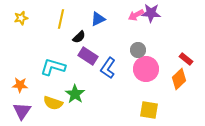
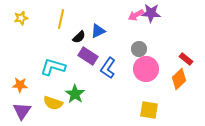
blue triangle: moved 12 px down
gray circle: moved 1 px right, 1 px up
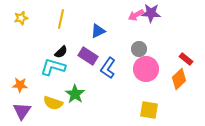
black semicircle: moved 18 px left, 15 px down
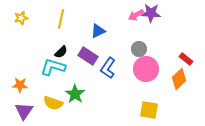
purple triangle: moved 2 px right
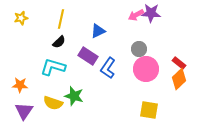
black semicircle: moved 2 px left, 10 px up
red rectangle: moved 7 px left, 4 px down
green star: moved 1 px left, 2 px down; rotated 18 degrees counterclockwise
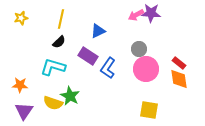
orange diamond: rotated 55 degrees counterclockwise
green star: moved 4 px left; rotated 12 degrees clockwise
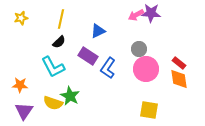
cyan L-shape: rotated 135 degrees counterclockwise
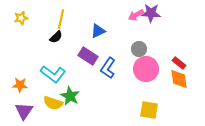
black semicircle: moved 3 px left, 5 px up
cyan L-shape: moved 7 px down; rotated 25 degrees counterclockwise
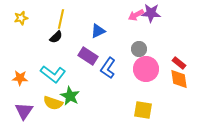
orange star: moved 7 px up
yellow square: moved 6 px left
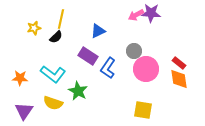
yellow star: moved 13 px right, 10 px down
gray circle: moved 5 px left, 2 px down
green star: moved 8 px right, 5 px up
